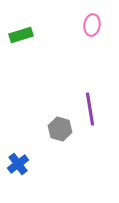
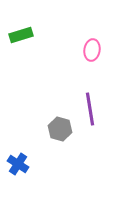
pink ellipse: moved 25 px down
blue cross: rotated 20 degrees counterclockwise
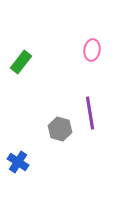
green rectangle: moved 27 px down; rotated 35 degrees counterclockwise
purple line: moved 4 px down
blue cross: moved 2 px up
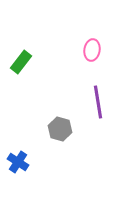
purple line: moved 8 px right, 11 px up
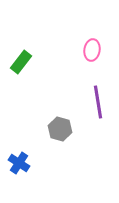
blue cross: moved 1 px right, 1 px down
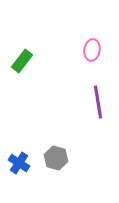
green rectangle: moved 1 px right, 1 px up
gray hexagon: moved 4 px left, 29 px down
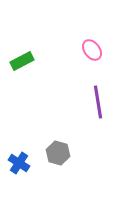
pink ellipse: rotated 45 degrees counterclockwise
green rectangle: rotated 25 degrees clockwise
gray hexagon: moved 2 px right, 5 px up
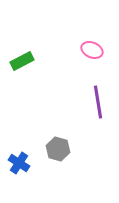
pink ellipse: rotated 30 degrees counterclockwise
gray hexagon: moved 4 px up
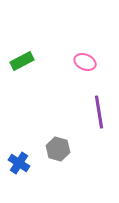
pink ellipse: moved 7 px left, 12 px down
purple line: moved 1 px right, 10 px down
